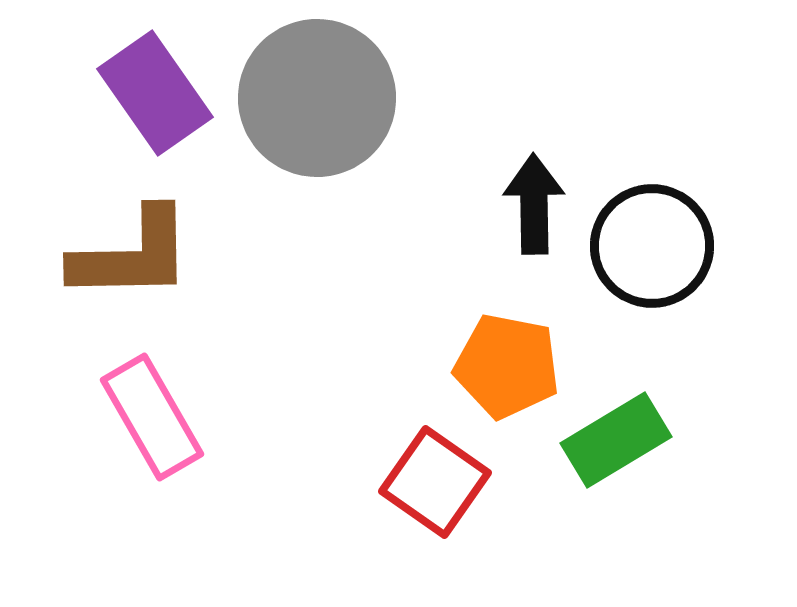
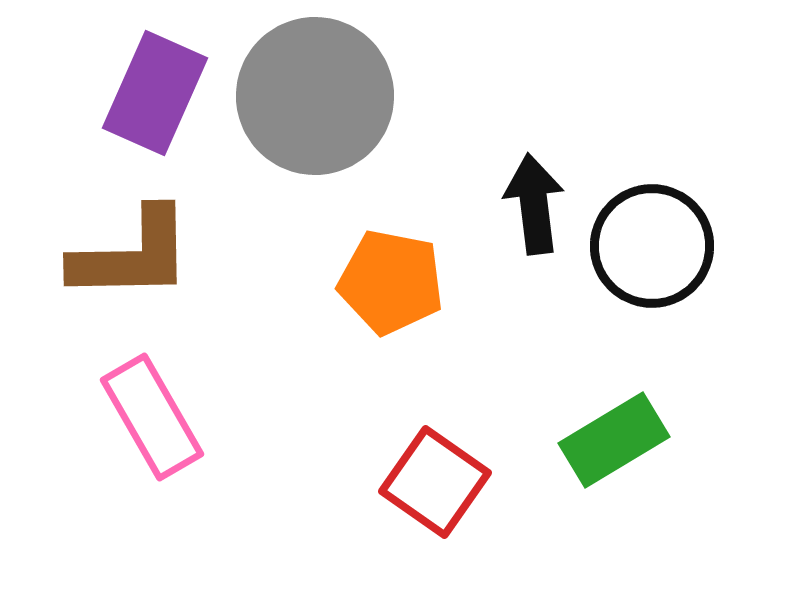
purple rectangle: rotated 59 degrees clockwise
gray circle: moved 2 px left, 2 px up
black arrow: rotated 6 degrees counterclockwise
orange pentagon: moved 116 px left, 84 px up
green rectangle: moved 2 px left
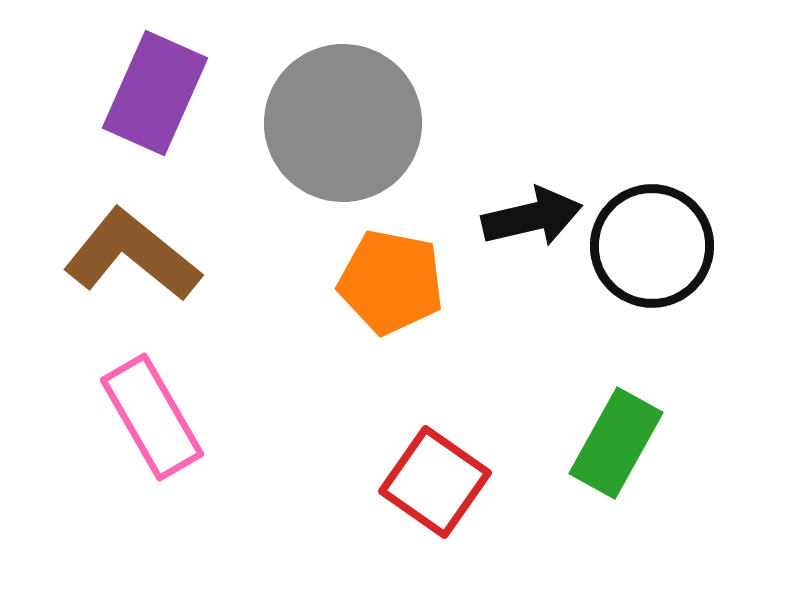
gray circle: moved 28 px right, 27 px down
black arrow: moved 2 px left, 13 px down; rotated 84 degrees clockwise
brown L-shape: rotated 140 degrees counterclockwise
green rectangle: moved 2 px right, 3 px down; rotated 30 degrees counterclockwise
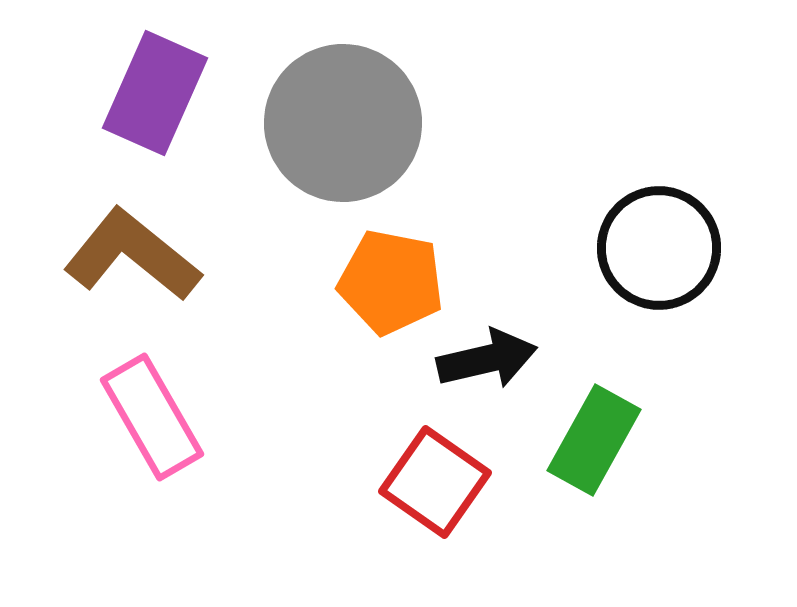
black arrow: moved 45 px left, 142 px down
black circle: moved 7 px right, 2 px down
green rectangle: moved 22 px left, 3 px up
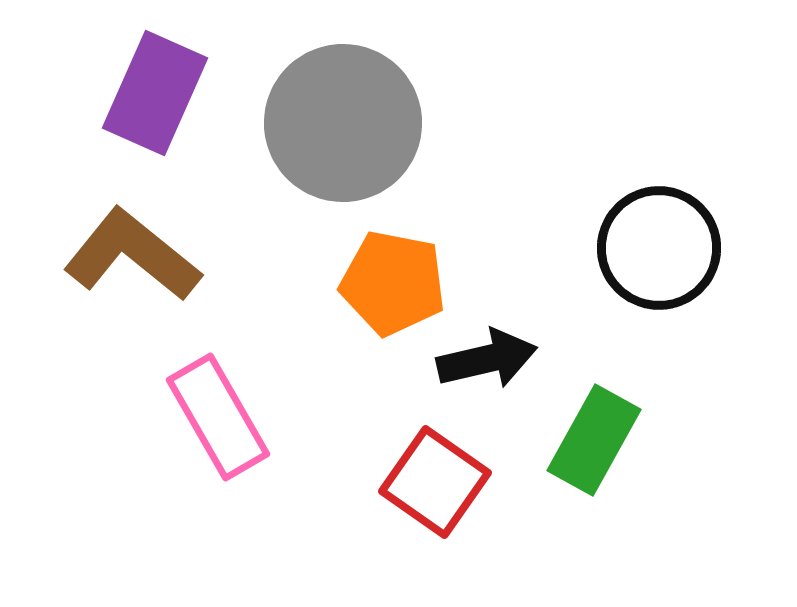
orange pentagon: moved 2 px right, 1 px down
pink rectangle: moved 66 px right
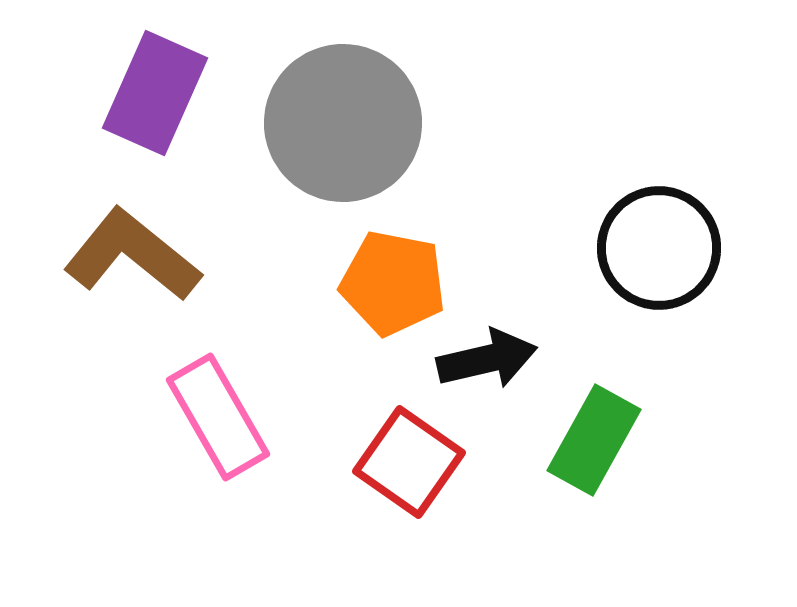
red square: moved 26 px left, 20 px up
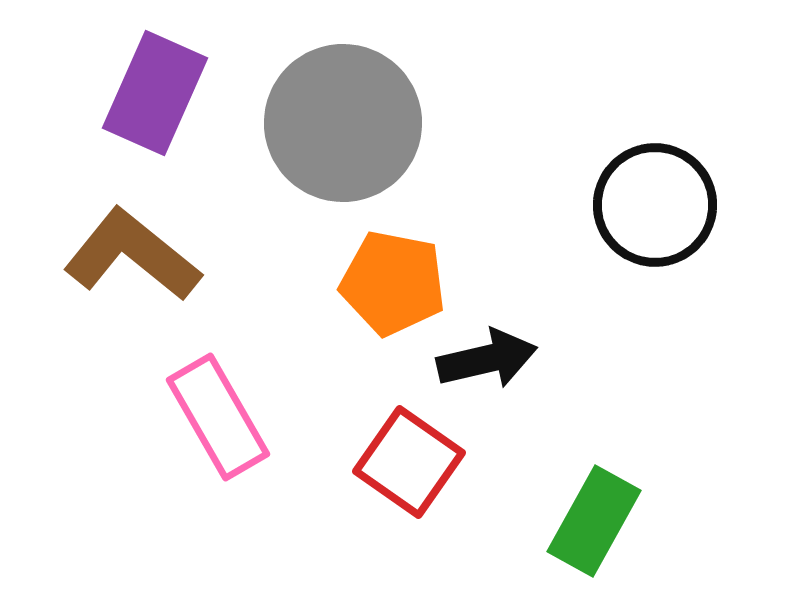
black circle: moved 4 px left, 43 px up
green rectangle: moved 81 px down
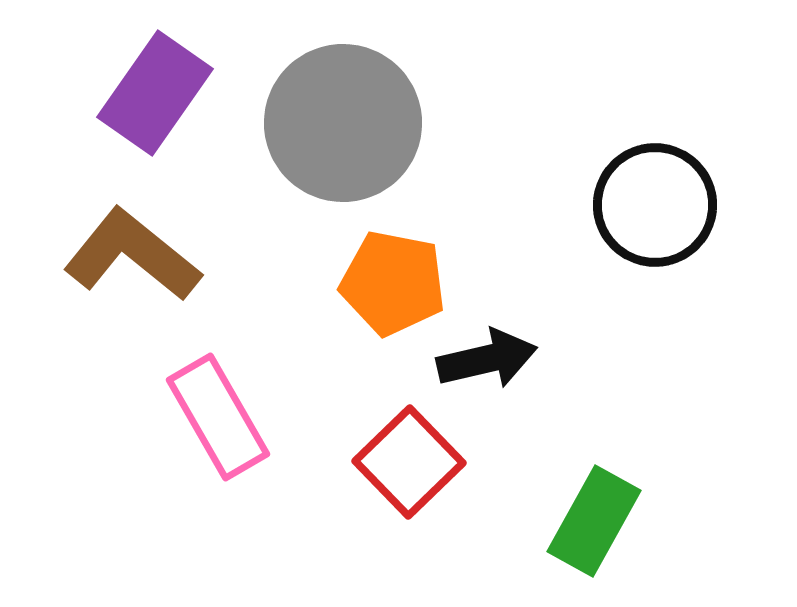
purple rectangle: rotated 11 degrees clockwise
red square: rotated 11 degrees clockwise
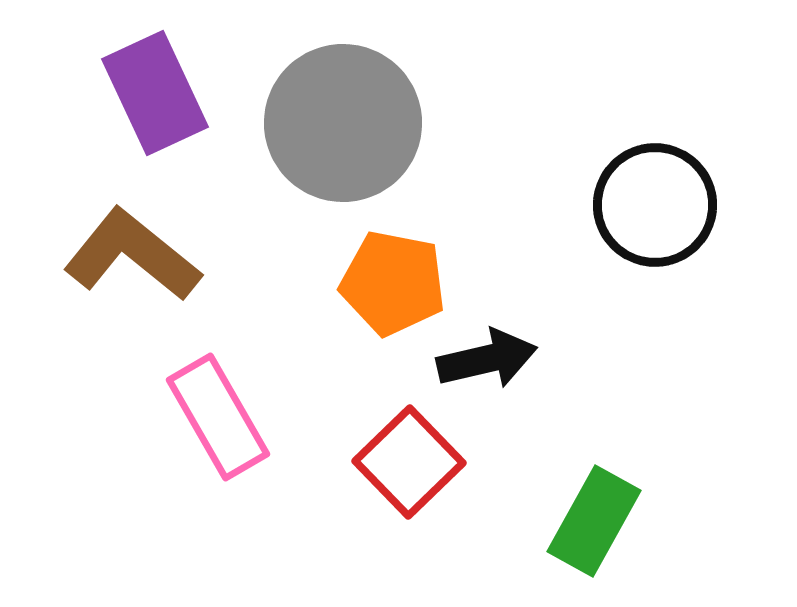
purple rectangle: rotated 60 degrees counterclockwise
